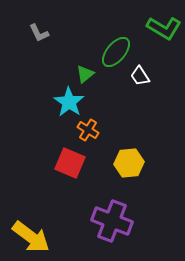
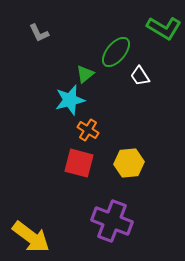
cyan star: moved 1 px right, 2 px up; rotated 24 degrees clockwise
red square: moved 9 px right; rotated 8 degrees counterclockwise
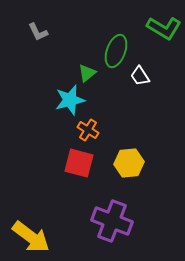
gray L-shape: moved 1 px left, 1 px up
green ellipse: moved 1 px up; rotated 20 degrees counterclockwise
green triangle: moved 2 px right, 1 px up
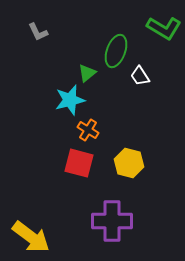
yellow hexagon: rotated 20 degrees clockwise
purple cross: rotated 21 degrees counterclockwise
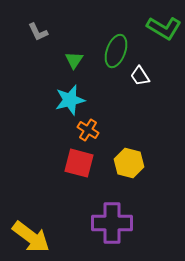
green triangle: moved 13 px left, 13 px up; rotated 18 degrees counterclockwise
purple cross: moved 2 px down
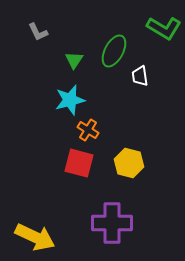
green ellipse: moved 2 px left; rotated 8 degrees clockwise
white trapezoid: rotated 25 degrees clockwise
yellow arrow: moved 4 px right; rotated 12 degrees counterclockwise
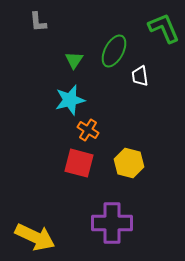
green L-shape: rotated 144 degrees counterclockwise
gray L-shape: moved 10 px up; rotated 20 degrees clockwise
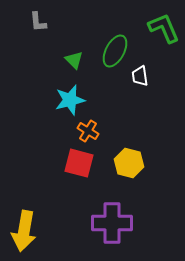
green ellipse: moved 1 px right
green triangle: rotated 18 degrees counterclockwise
orange cross: moved 1 px down
yellow arrow: moved 11 px left, 6 px up; rotated 75 degrees clockwise
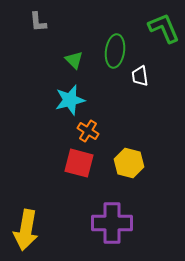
green ellipse: rotated 20 degrees counterclockwise
yellow arrow: moved 2 px right, 1 px up
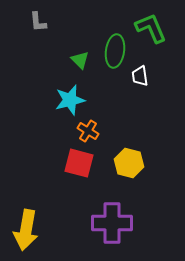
green L-shape: moved 13 px left
green triangle: moved 6 px right
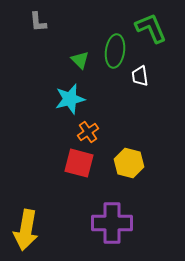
cyan star: moved 1 px up
orange cross: moved 1 px down; rotated 25 degrees clockwise
